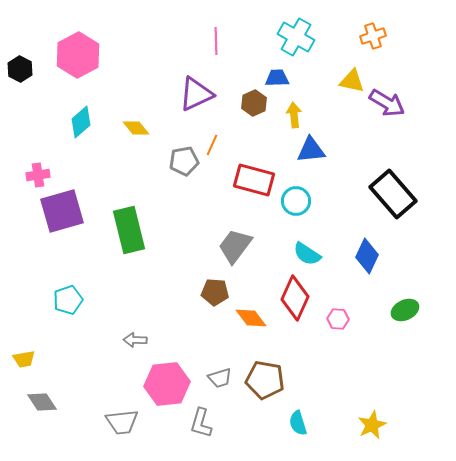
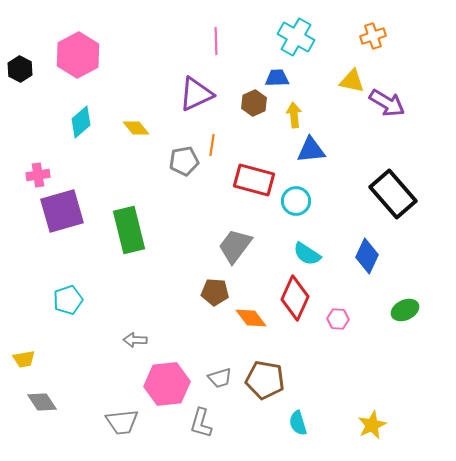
orange line at (212, 145): rotated 15 degrees counterclockwise
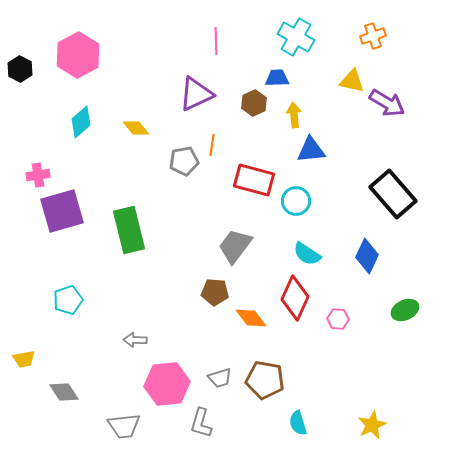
gray diamond at (42, 402): moved 22 px right, 10 px up
gray trapezoid at (122, 422): moved 2 px right, 4 px down
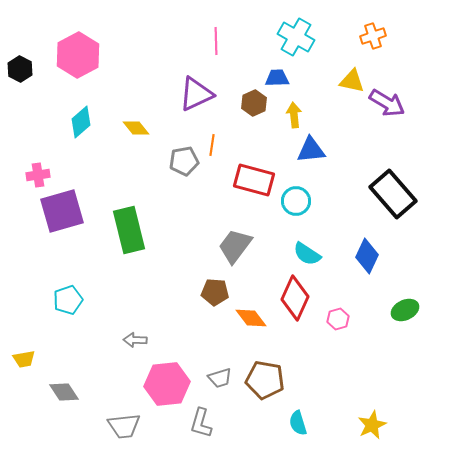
pink hexagon at (338, 319): rotated 20 degrees counterclockwise
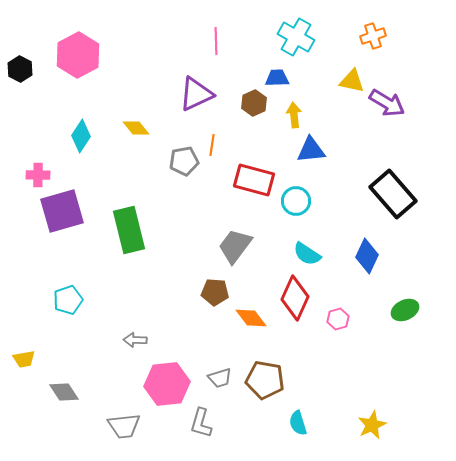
cyan diamond at (81, 122): moved 14 px down; rotated 16 degrees counterclockwise
pink cross at (38, 175): rotated 10 degrees clockwise
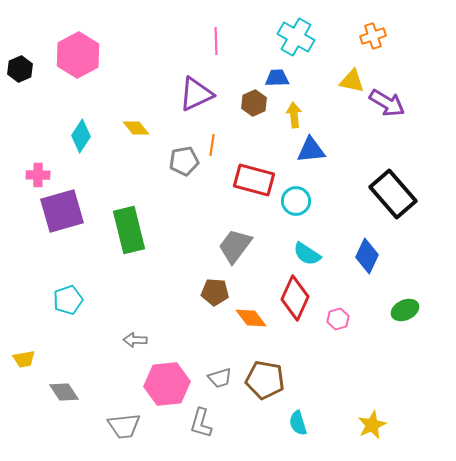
black hexagon at (20, 69): rotated 10 degrees clockwise
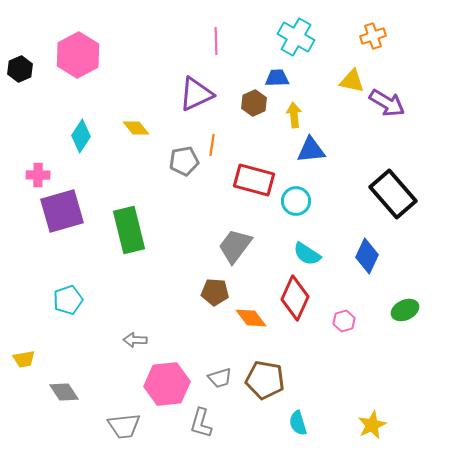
pink hexagon at (338, 319): moved 6 px right, 2 px down
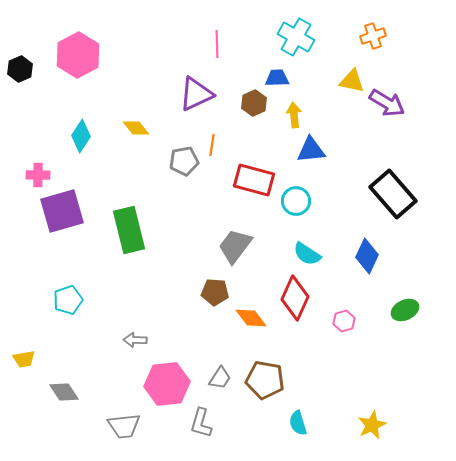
pink line at (216, 41): moved 1 px right, 3 px down
gray trapezoid at (220, 378): rotated 40 degrees counterclockwise
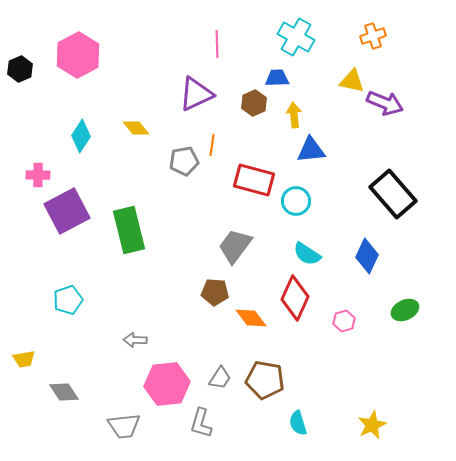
purple arrow at (387, 103): moved 2 px left; rotated 9 degrees counterclockwise
purple square at (62, 211): moved 5 px right; rotated 12 degrees counterclockwise
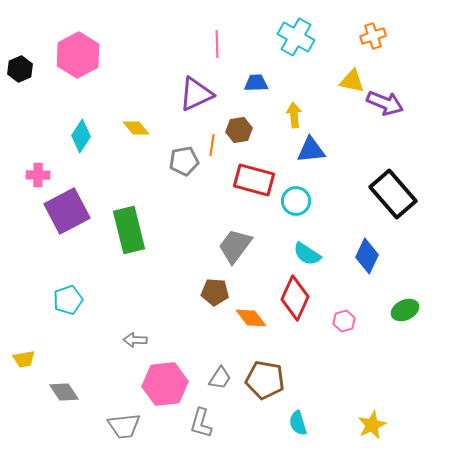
blue trapezoid at (277, 78): moved 21 px left, 5 px down
brown hexagon at (254, 103): moved 15 px left, 27 px down; rotated 15 degrees clockwise
pink hexagon at (167, 384): moved 2 px left
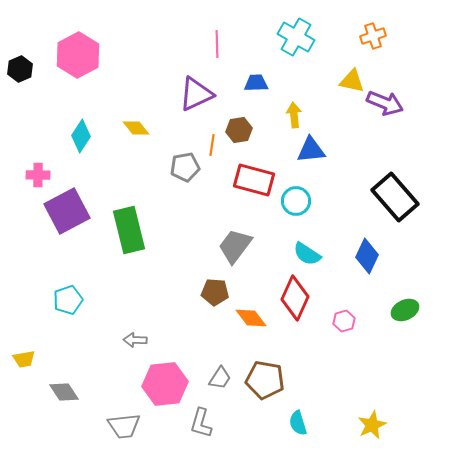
gray pentagon at (184, 161): moved 1 px right, 6 px down
black rectangle at (393, 194): moved 2 px right, 3 px down
